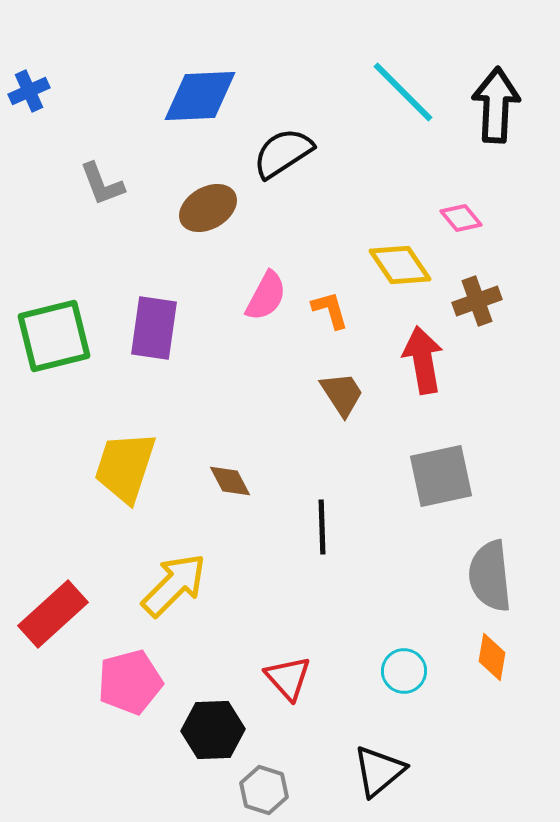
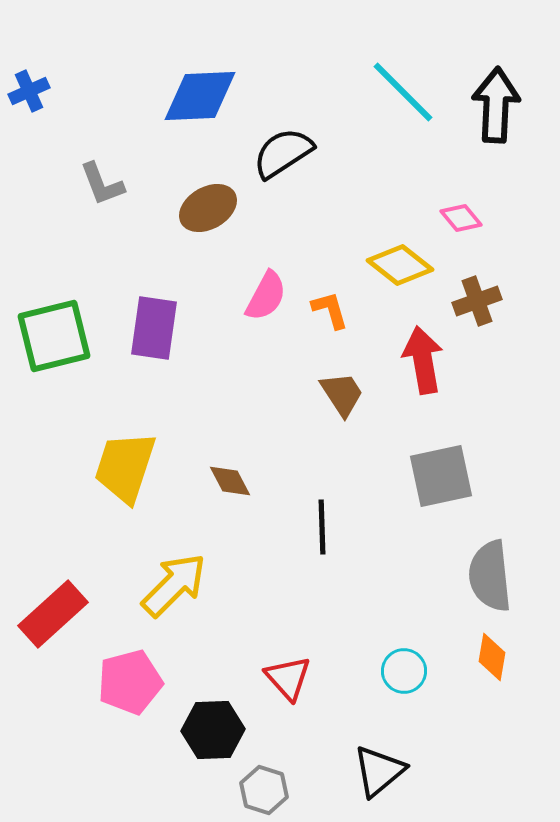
yellow diamond: rotated 18 degrees counterclockwise
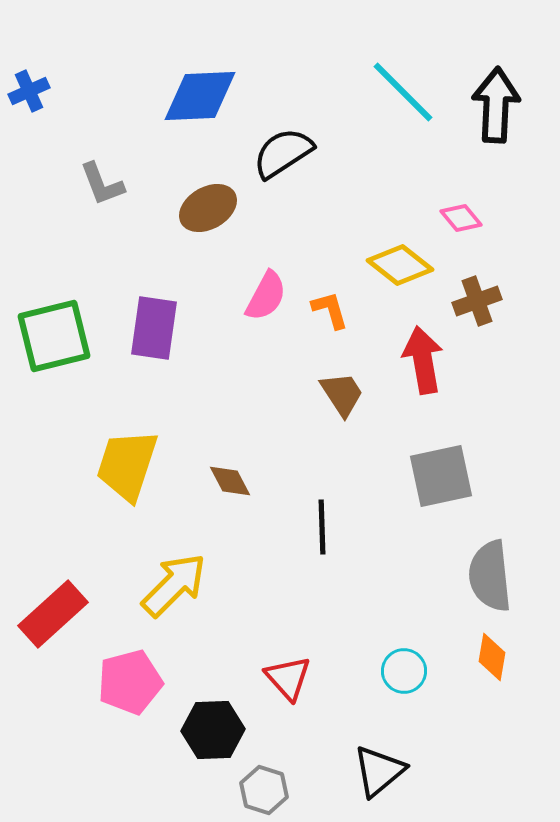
yellow trapezoid: moved 2 px right, 2 px up
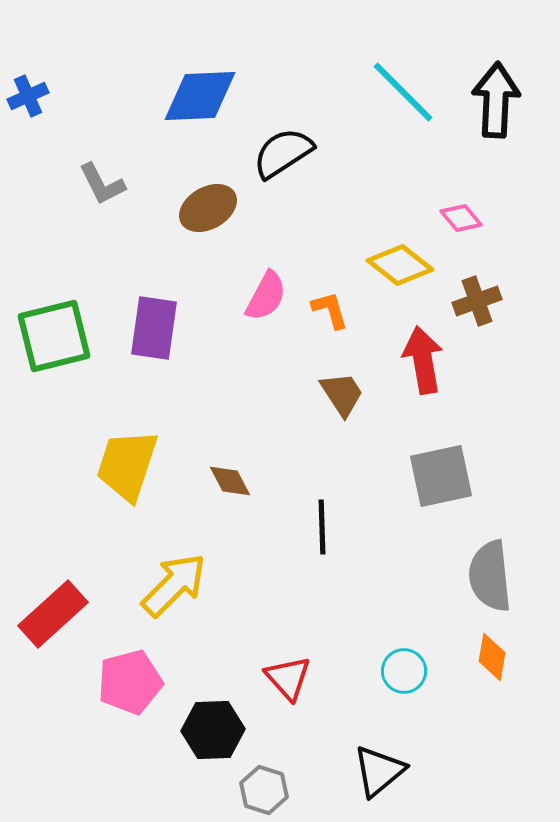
blue cross: moved 1 px left, 5 px down
black arrow: moved 5 px up
gray L-shape: rotated 6 degrees counterclockwise
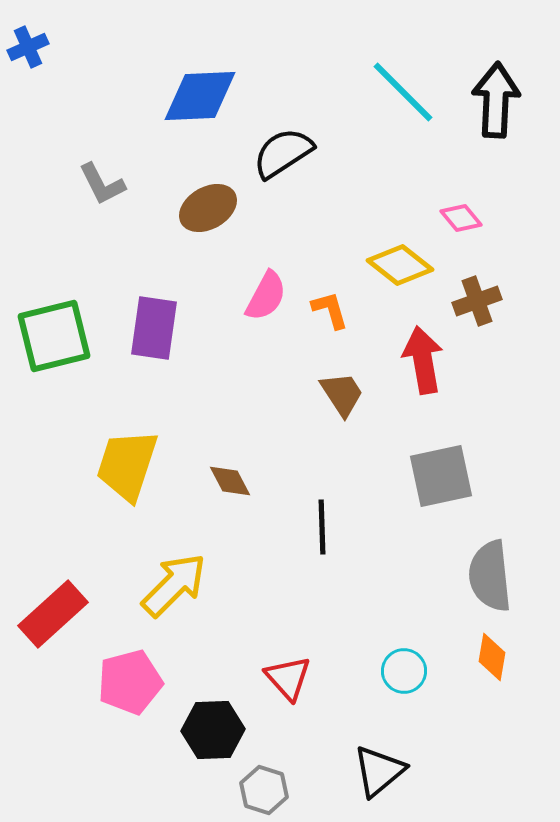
blue cross: moved 49 px up
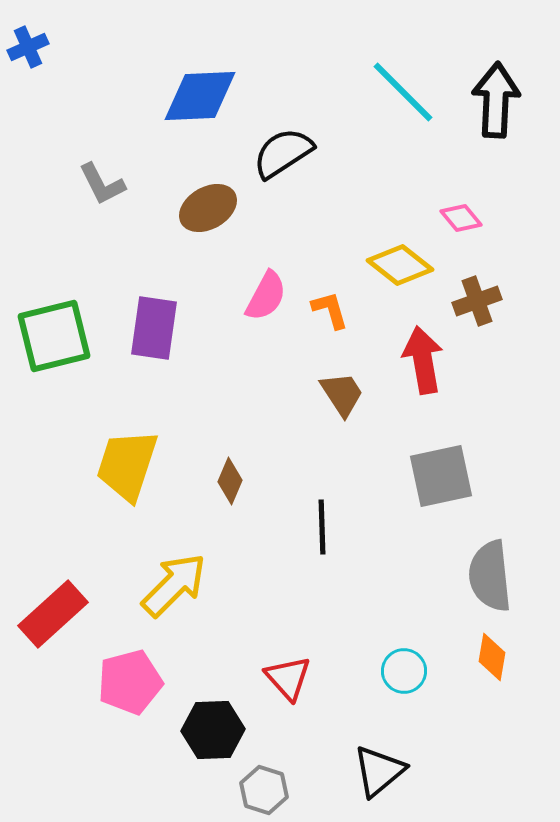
brown diamond: rotated 51 degrees clockwise
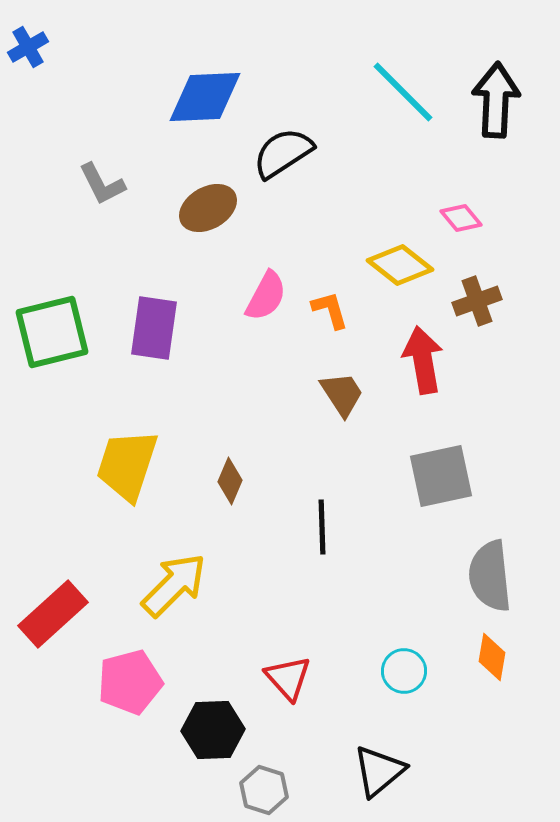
blue cross: rotated 6 degrees counterclockwise
blue diamond: moved 5 px right, 1 px down
green square: moved 2 px left, 4 px up
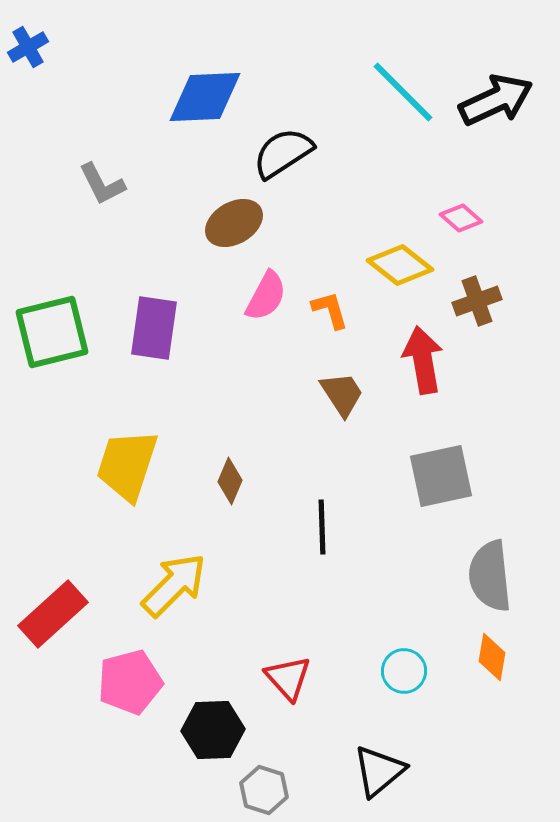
black arrow: rotated 62 degrees clockwise
brown ellipse: moved 26 px right, 15 px down
pink diamond: rotated 9 degrees counterclockwise
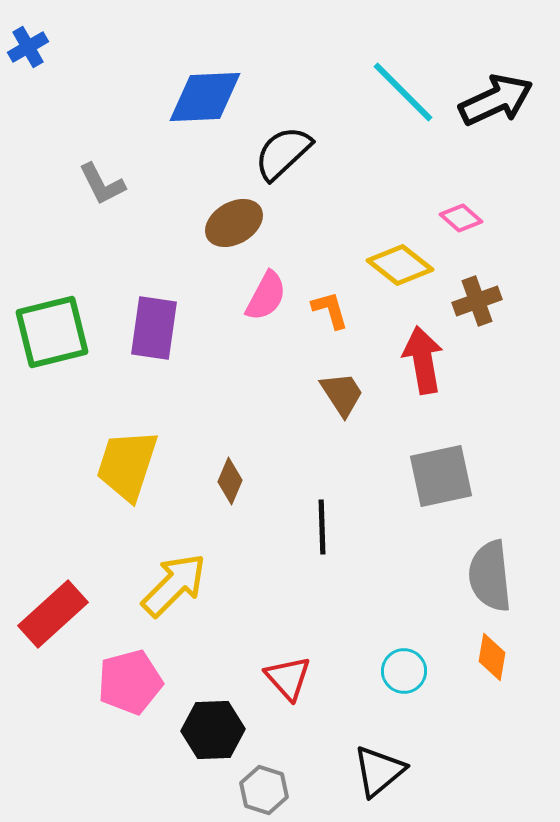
black semicircle: rotated 10 degrees counterclockwise
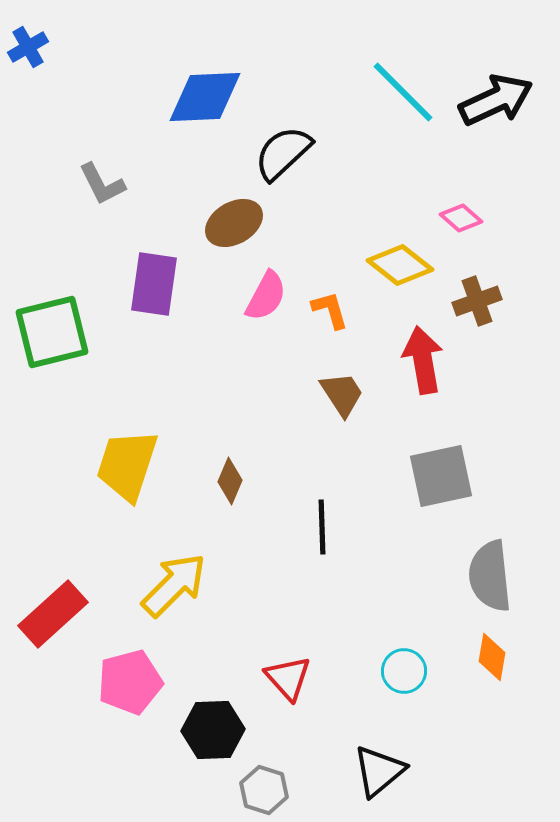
purple rectangle: moved 44 px up
